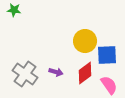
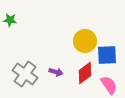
green star: moved 4 px left, 10 px down
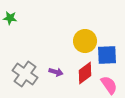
green star: moved 2 px up
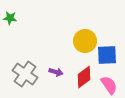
red diamond: moved 1 px left, 4 px down
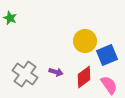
green star: rotated 16 degrees clockwise
blue square: rotated 20 degrees counterclockwise
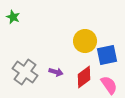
green star: moved 3 px right, 1 px up
blue square: rotated 10 degrees clockwise
gray cross: moved 2 px up
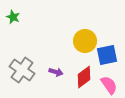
gray cross: moved 3 px left, 2 px up
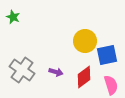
pink semicircle: moved 2 px right; rotated 18 degrees clockwise
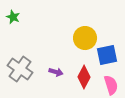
yellow circle: moved 3 px up
gray cross: moved 2 px left, 1 px up
red diamond: rotated 25 degrees counterclockwise
